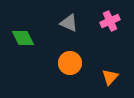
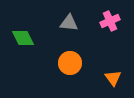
gray triangle: rotated 18 degrees counterclockwise
orange triangle: moved 3 px right, 1 px down; rotated 18 degrees counterclockwise
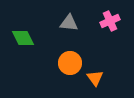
orange triangle: moved 18 px left
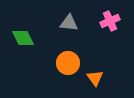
orange circle: moved 2 px left
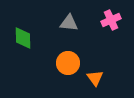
pink cross: moved 1 px right, 1 px up
green diamond: rotated 25 degrees clockwise
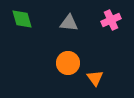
green diamond: moved 1 px left, 19 px up; rotated 15 degrees counterclockwise
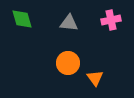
pink cross: rotated 12 degrees clockwise
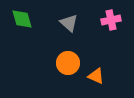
gray triangle: rotated 36 degrees clockwise
orange triangle: moved 1 px right, 2 px up; rotated 30 degrees counterclockwise
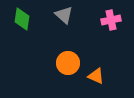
green diamond: rotated 25 degrees clockwise
gray triangle: moved 5 px left, 8 px up
